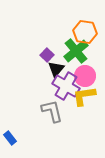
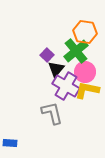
pink circle: moved 4 px up
yellow L-shape: moved 3 px right, 6 px up; rotated 20 degrees clockwise
gray L-shape: moved 2 px down
blue rectangle: moved 5 px down; rotated 48 degrees counterclockwise
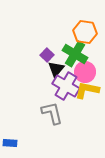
green cross: moved 1 px left, 3 px down; rotated 20 degrees counterclockwise
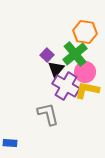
green cross: rotated 20 degrees clockwise
gray L-shape: moved 4 px left, 1 px down
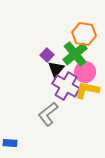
orange hexagon: moved 1 px left, 2 px down
gray L-shape: rotated 115 degrees counterclockwise
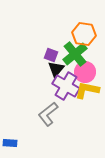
purple square: moved 4 px right; rotated 24 degrees counterclockwise
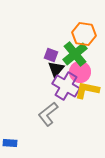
pink circle: moved 5 px left
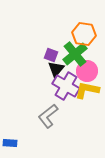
pink circle: moved 7 px right, 1 px up
gray L-shape: moved 2 px down
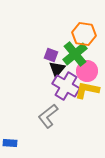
black triangle: moved 1 px right
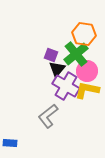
green cross: moved 1 px right
